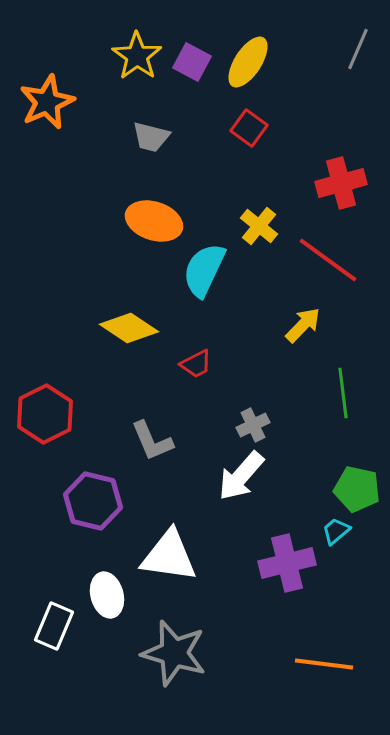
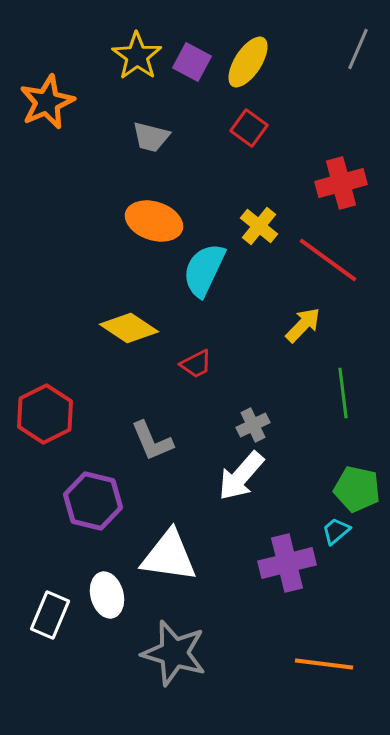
white rectangle: moved 4 px left, 11 px up
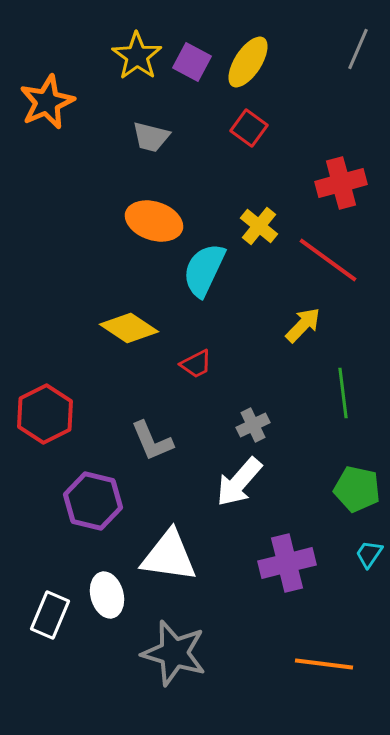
white arrow: moved 2 px left, 6 px down
cyan trapezoid: moved 33 px right, 23 px down; rotated 16 degrees counterclockwise
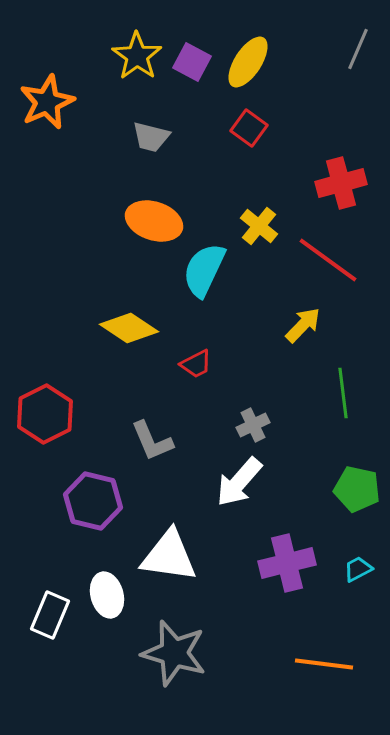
cyan trapezoid: moved 11 px left, 15 px down; rotated 28 degrees clockwise
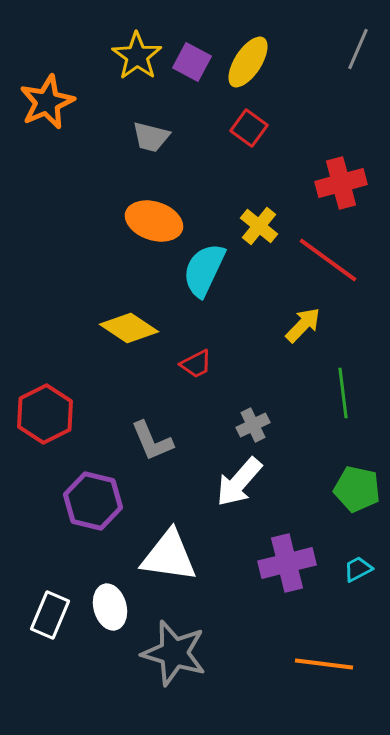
white ellipse: moved 3 px right, 12 px down
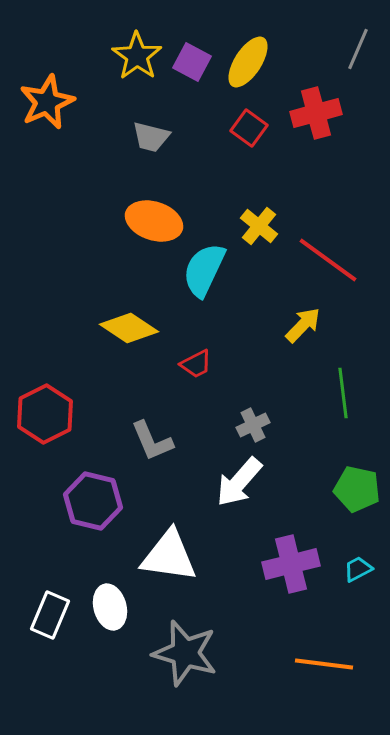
red cross: moved 25 px left, 70 px up
purple cross: moved 4 px right, 1 px down
gray star: moved 11 px right
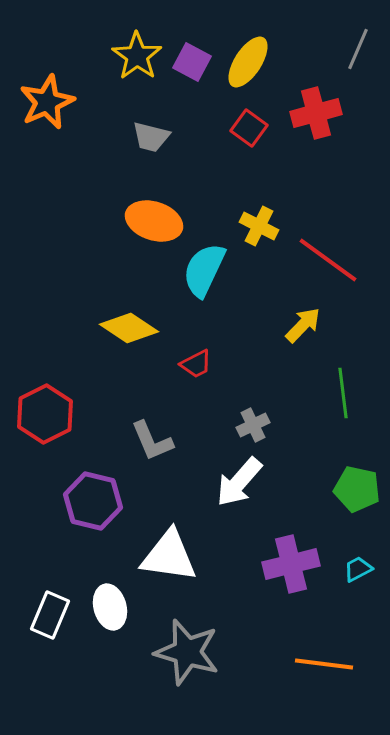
yellow cross: rotated 12 degrees counterclockwise
gray star: moved 2 px right, 1 px up
